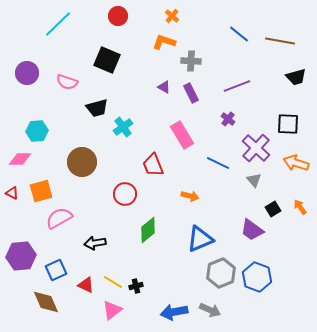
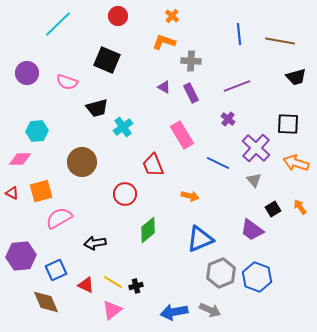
blue line at (239, 34): rotated 45 degrees clockwise
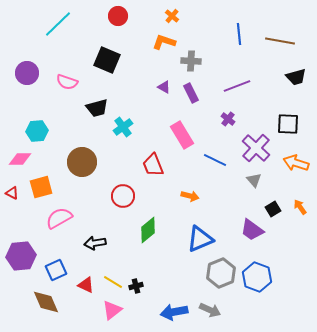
blue line at (218, 163): moved 3 px left, 3 px up
orange square at (41, 191): moved 4 px up
red circle at (125, 194): moved 2 px left, 2 px down
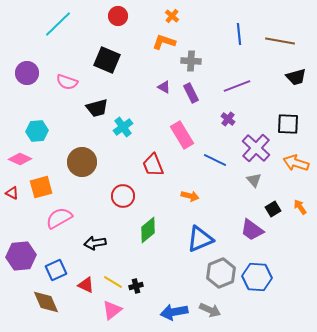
pink diamond at (20, 159): rotated 25 degrees clockwise
blue hexagon at (257, 277): rotated 16 degrees counterclockwise
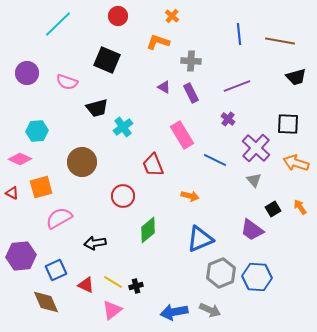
orange L-shape at (164, 42): moved 6 px left
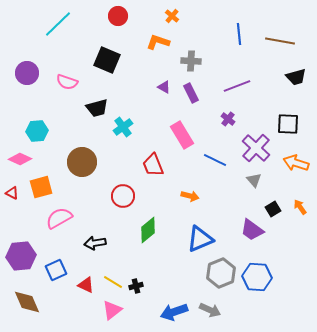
brown diamond at (46, 302): moved 19 px left
blue arrow at (174, 312): rotated 8 degrees counterclockwise
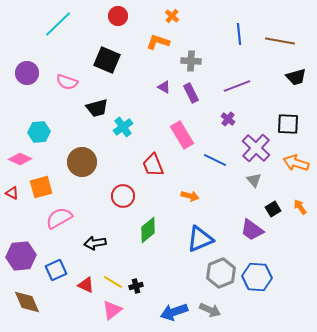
cyan hexagon at (37, 131): moved 2 px right, 1 px down
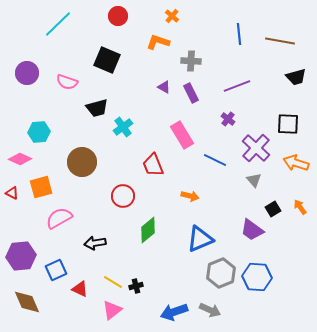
red triangle at (86, 285): moved 6 px left, 4 px down
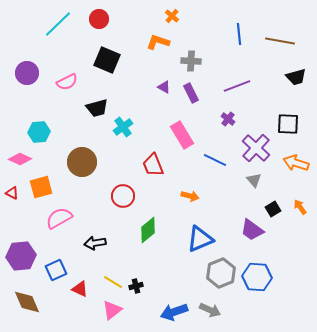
red circle at (118, 16): moved 19 px left, 3 px down
pink semicircle at (67, 82): rotated 45 degrees counterclockwise
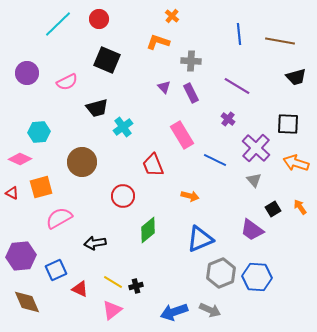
purple line at (237, 86): rotated 52 degrees clockwise
purple triangle at (164, 87): rotated 16 degrees clockwise
